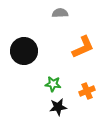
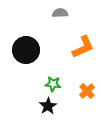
black circle: moved 2 px right, 1 px up
orange cross: rotated 21 degrees counterclockwise
black star: moved 10 px left, 1 px up; rotated 24 degrees counterclockwise
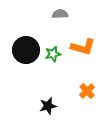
gray semicircle: moved 1 px down
orange L-shape: rotated 40 degrees clockwise
green star: moved 30 px up; rotated 21 degrees counterclockwise
black star: rotated 18 degrees clockwise
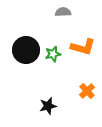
gray semicircle: moved 3 px right, 2 px up
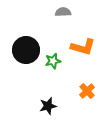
green star: moved 7 px down
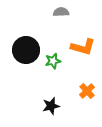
gray semicircle: moved 2 px left
black star: moved 3 px right
